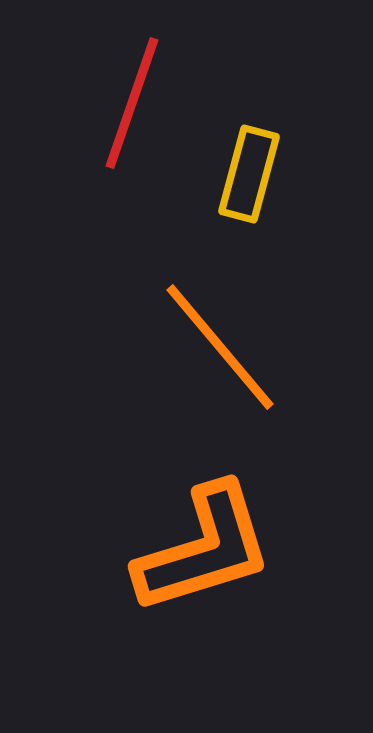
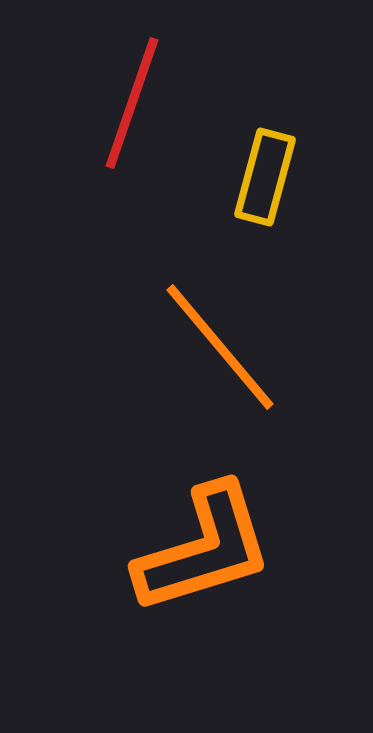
yellow rectangle: moved 16 px right, 3 px down
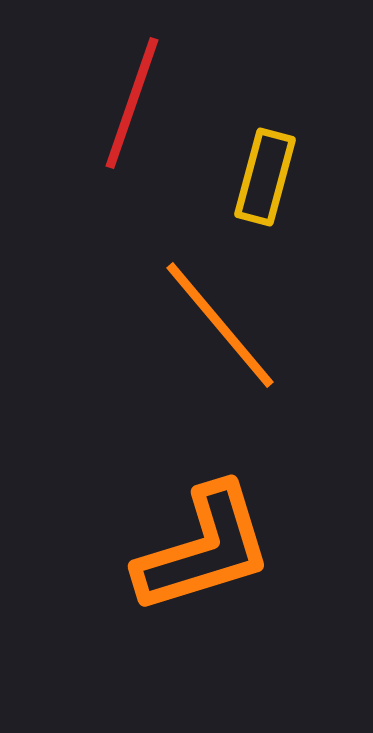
orange line: moved 22 px up
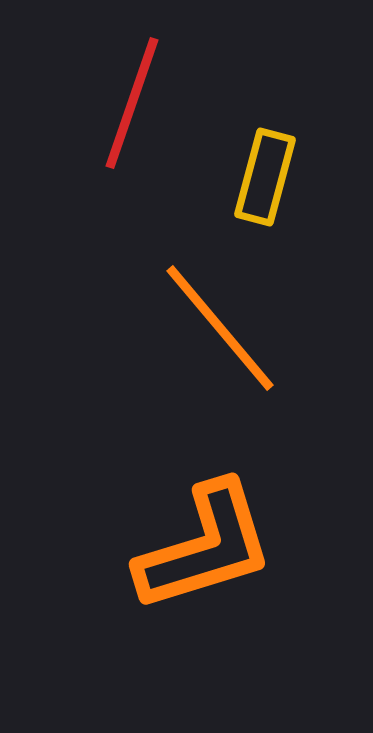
orange line: moved 3 px down
orange L-shape: moved 1 px right, 2 px up
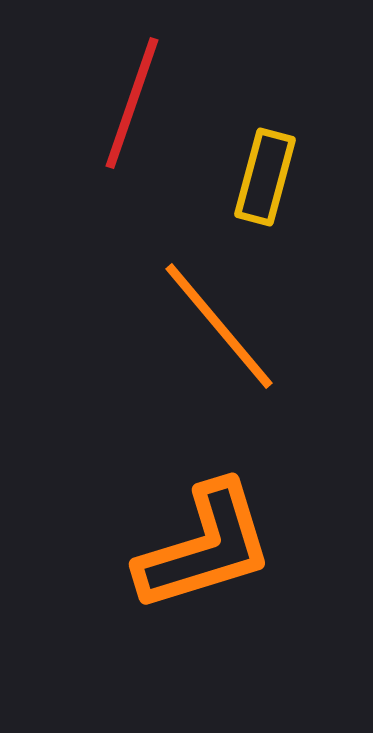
orange line: moved 1 px left, 2 px up
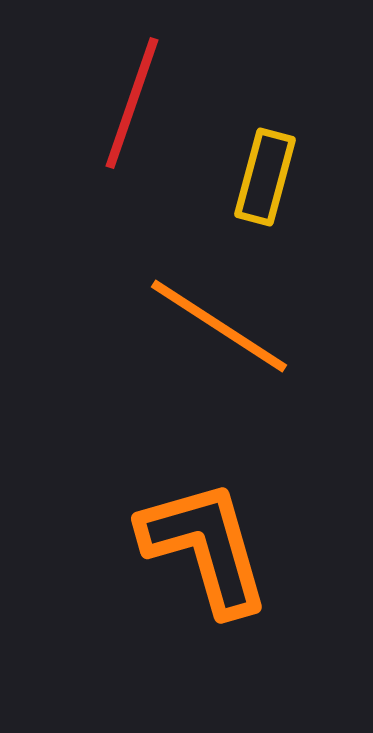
orange line: rotated 17 degrees counterclockwise
orange L-shape: rotated 89 degrees counterclockwise
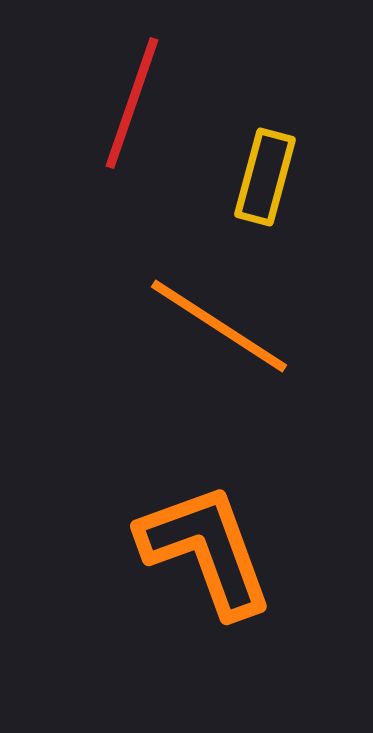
orange L-shape: moved 1 px right, 3 px down; rotated 4 degrees counterclockwise
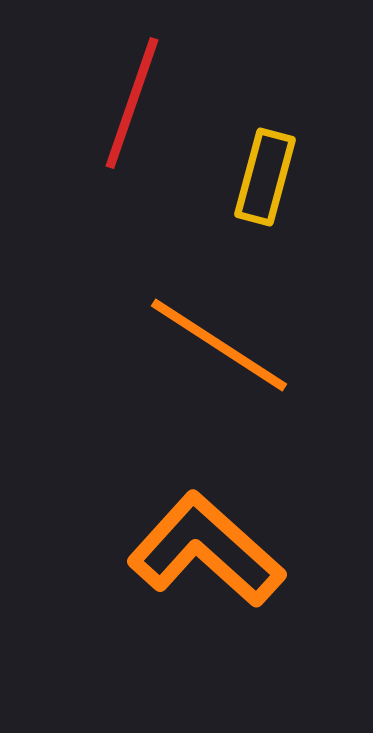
orange line: moved 19 px down
orange L-shape: rotated 28 degrees counterclockwise
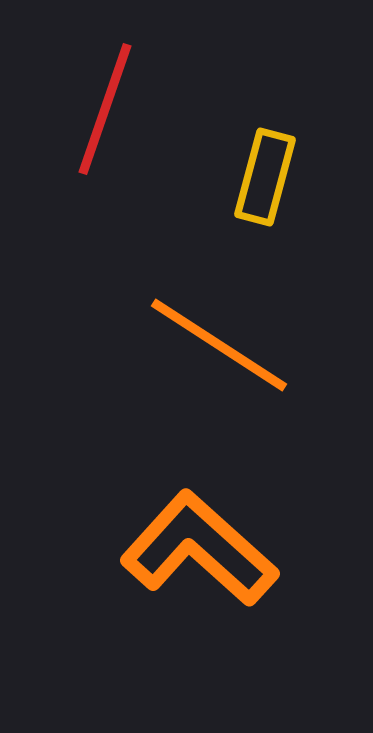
red line: moved 27 px left, 6 px down
orange L-shape: moved 7 px left, 1 px up
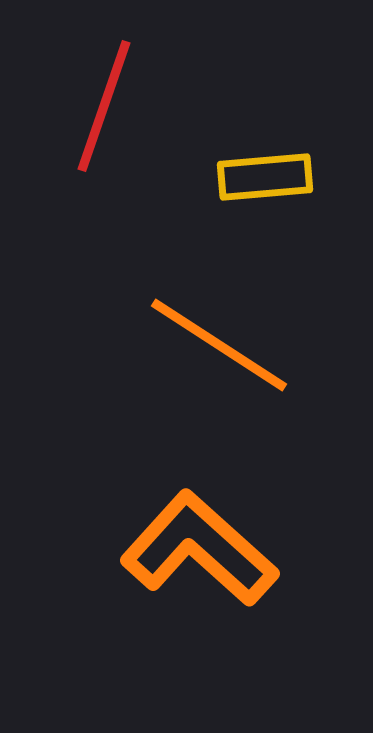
red line: moved 1 px left, 3 px up
yellow rectangle: rotated 70 degrees clockwise
